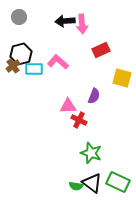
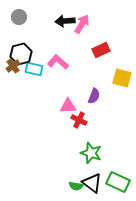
pink arrow: rotated 144 degrees counterclockwise
cyan rectangle: rotated 12 degrees clockwise
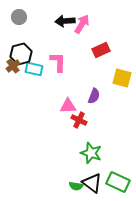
pink L-shape: rotated 50 degrees clockwise
